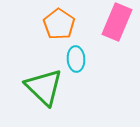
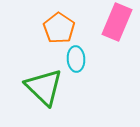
orange pentagon: moved 4 px down
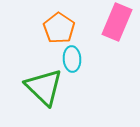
cyan ellipse: moved 4 px left
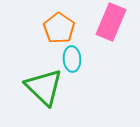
pink rectangle: moved 6 px left
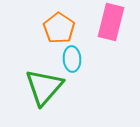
pink rectangle: rotated 9 degrees counterclockwise
green triangle: rotated 27 degrees clockwise
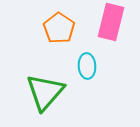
cyan ellipse: moved 15 px right, 7 px down
green triangle: moved 1 px right, 5 px down
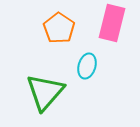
pink rectangle: moved 1 px right, 1 px down
cyan ellipse: rotated 20 degrees clockwise
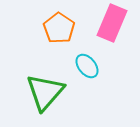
pink rectangle: rotated 9 degrees clockwise
cyan ellipse: rotated 55 degrees counterclockwise
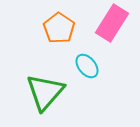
pink rectangle: rotated 9 degrees clockwise
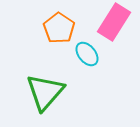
pink rectangle: moved 2 px right, 1 px up
cyan ellipse: moved 12 px up
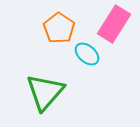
pink rectangle: moved 2 px down
cyan ellipse: rotated 10 degrees counterclockwise
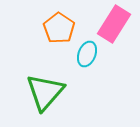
cyan ellipse: rotated 70 degrees clockwise
